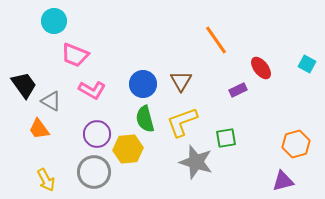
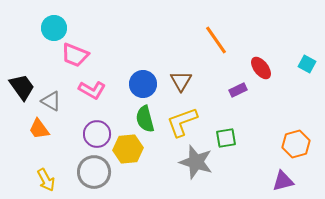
cyan circle: moved 7 px down
black trapezoid: moved 2 px left, 2 px down
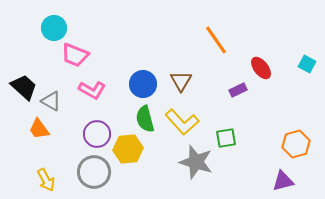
black trapezoid: moved 2 px right; rotated 12 degrees counterclockwise
yellow L-shape: rotated 112 degrees counterclockwise
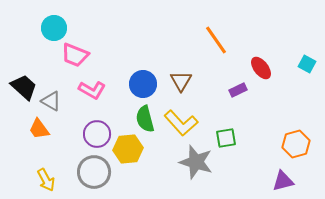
yellow L-shape: moved 1 px left, 1 px down
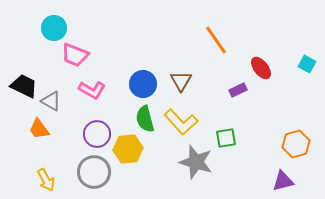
black trapezoid: moved 1 px up; rotated 16 degrees counterclockwise
yellow L-shape: moved 1 px up
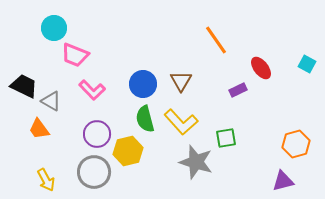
pink L-shape: rotated 16 degrees clockwise
yellow hexagon: moved 2 px down; rotated 8 degrees counterclockwise
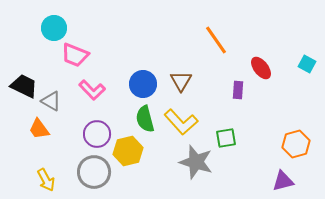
purple rectangle: rotated 60 degrees counterclockwise
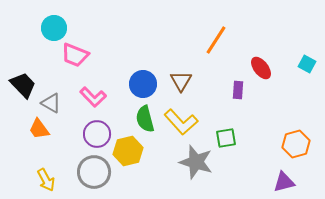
orange line: rotated 68 degrees clockwise
black trapezoid: moved 1 px left, 1 px up; rotated 20 degrees clockwise
pink L-shape: moved 1 px right, 7 px down
gray triangle: moved 2 px down
purple triangle: moved 1 px right, 1 px down
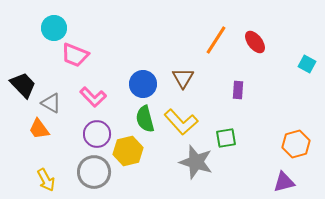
red ellipse: moved 6 px left, 26 px up
brown triangle: moved 2 px right, 3 px up
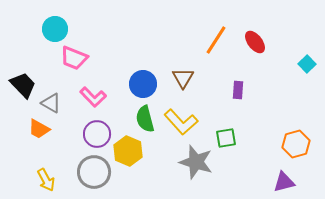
cyan circle: moved 1 px right, 1 px down
pink trapezoid: moved 1 px left, 3 px down
cyan square: rotated 18 degrees clockwise
orange trapezoid: rotated 25 degrees counterclockwise
yellow hexagon: rotated 24 degrees counterclockwise
